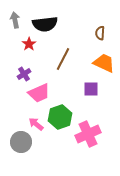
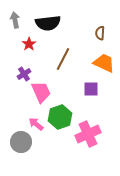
black semicircle: moved 3 px right, 1 px up
pink trapezoid: moved 2 px right, 1 px up; rotated 90 degrees counterclockwise
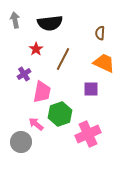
black semicircle: moved 2 px right
red star: moved 7 px right, 5 px down
pink trapezoid: moved 1 px right; rotated 35 degrees clockwise
green hexagon: moved 3 px up
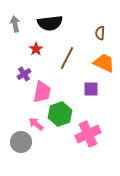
gray arrow: moved 4 px down
brown line: moved 4 px right, 1 px up
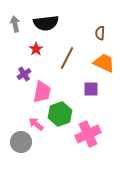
black semicircle: moved 4 px left
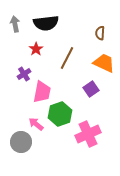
purple square: rotated 35 degrees counterclockwise
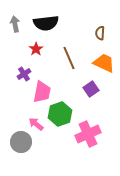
brown line: moved 2 px right; rotated 50 degrees counterclockwise
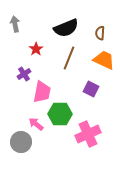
black semicircle: moved 20 px right, 5 px down; rotated 15 degrees counterclockwise
brown line: rotated 45 degrees clockwise
orange trapezoid: moved 3 px up
purple square: rotated 28 degrees counterclockwise
green hexagon: rotated 20 degrees clockwise
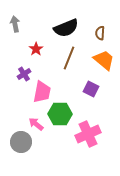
orange trapezoid: rotated 15 degrees clockwise
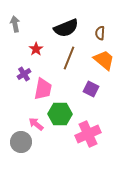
pink trapezoid: moved 1 px right, 3 px up
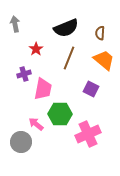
purple cross: rotated 16 degrees clockwise
